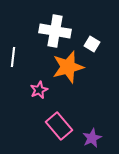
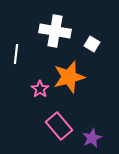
white line: moved 3 px right, 3 px up
orange star: moved 1 px right, 10 px down
pink star: moved 1 px right, 1 px up; rotated 12 degrees counterclockwise
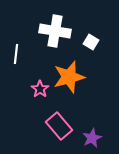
white square: moved 1 px left, 2 px up
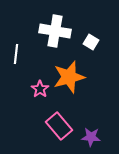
purple star: moved 1 px left, 1 px up; rotated 30 degrees clockwise
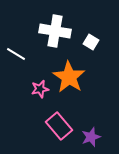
white line: rotated 66 degrees counterclockwise
orange star: rotated 24 degrees counterclockwise
pink star: rotated 24 degrees clockwise
purple star: rotated 24 degrees counterclockwise
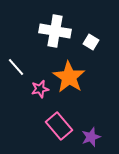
white line: moved 13 px down; rotated 18 degrees clockwise
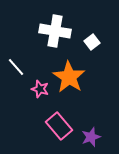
white square: moved 1 px right; rotated 21 degrees clockwise
pink star: rotated 30 degrees clockwise
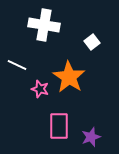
white cross: moved 11 px left, 6 px up
white line: moved 1 px right, 2 px up; rotated 24 degrees counterclockwise
pink rectangle: rotated 40 degrees clockwise
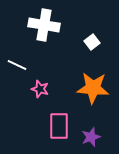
orange star: moved 24 px right, 11 px down; rotated 28 degrees counterclockwise
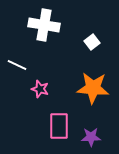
purple star: rotated 18 degrees clockwise
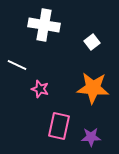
pink rectangle: rotated 12 degrees clockwise
